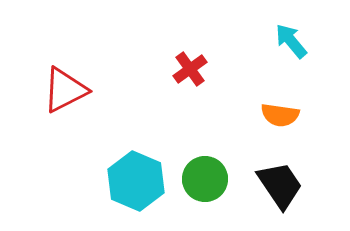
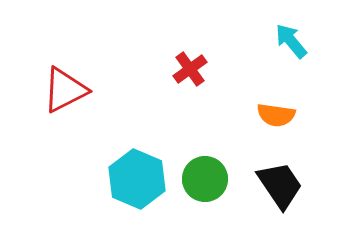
orange semicircle: moved 4 px left
cyan hexagon: moved 1 px right, 2 px up
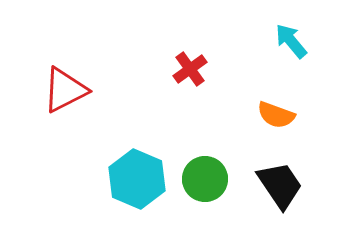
orange semicircle: rotated 12 degrees clockwise
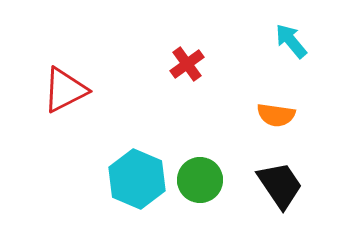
red cross: moved 3 px left, 5 px up
orange semicircle: rotated 12 degrees counterclockwise
green circle: moved 5 px left, 1 px down
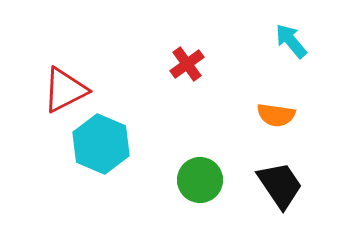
cyan hexagon: moved 36 px left, 35 px up
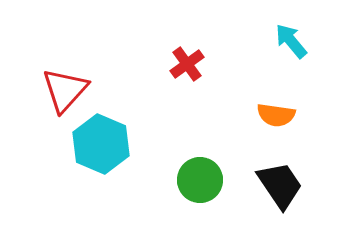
red triangle: rotated 21 degrees counterclockwise
